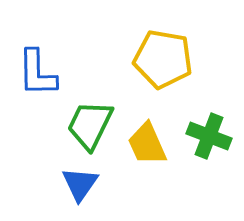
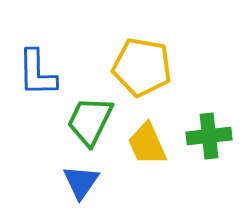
yellow pentagon: moved 21 px left, 8 px down
green trapezoid: moved 4 px up
green cross: rotated 27 degrees counterclockwise
blue triangle: moved 1 px right, 2 px up
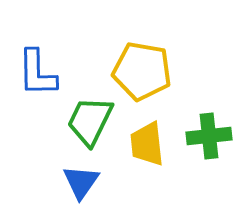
yellow pentagon: moved 4 px down
yellow trapezoid: rotated 18 degrees clockwise
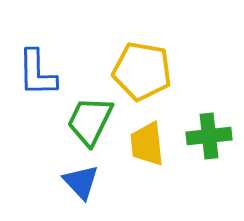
blue triangle: rotated 18 degrees counterclockwise
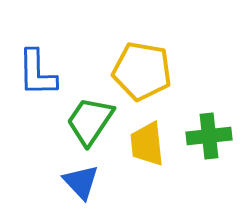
green trapezoid: rotated 8 degrees clockwise
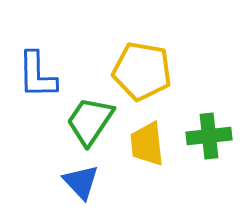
blue L-shape: moved 2 px down
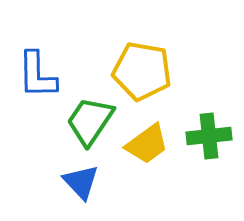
yellow trapezoid: rotated 120 degrees counterclockwise
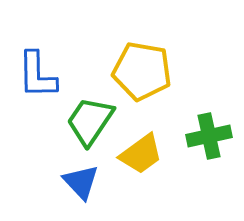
green cross: rotated 6 degrees counterclockwise
yellow trapezoid: moved 6 px left, 10 px down
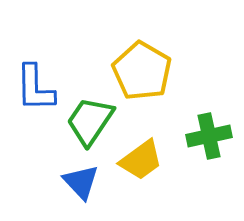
yellow pentagon: rotated 20 degrees clockwise
blue L-shape: moved 2 px left, 13 px down
yellow trapezoid: moved 6 px down
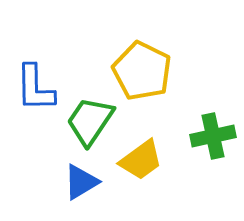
yellow pentagon: rotated 4 degrees counterclockwise
green cross: moved 4 px right
blue triangle: rotated 42 degrees clockwise
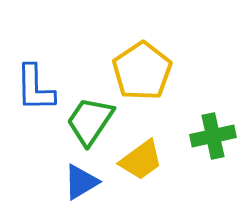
yellow pentagon: rotated 12 degrees clockwise
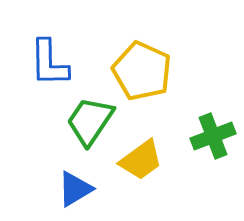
yellow pentagon: rotated 14 degrees counterclockwise
blue L-shape: moved 14 px right, 25 px up
green cross: rotated 9 degrees counterclockwise
blue triangle: moved 6 px left, 7 px down
